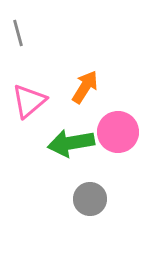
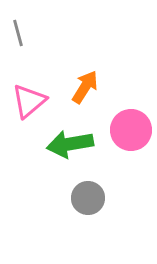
pink circle: moved 13 px right, 2 px up
green arrow: moved 1 px left, 1 px down
gray circle: moved 2 px left, 1 px up
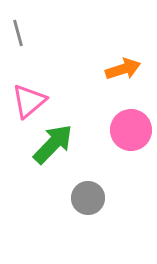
orange arrow: moved 38 px right, 18 px up; rotated 40 degrees clockwise
green arrow: moved 17 px left; rotated 144 degrees clockwise
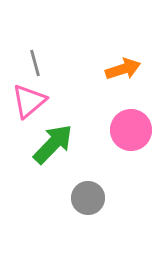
gray line: moved 17 px right, 30 px down
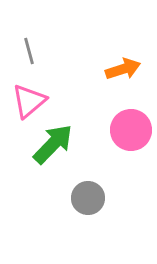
gray line: moved 6 px left, 12 px up
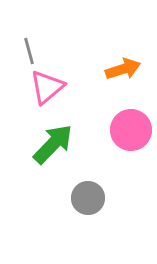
pink triangle: moved 18 px right, 14 px up
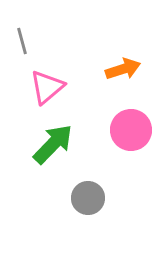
gray line: moved 7 px left, 10 px up
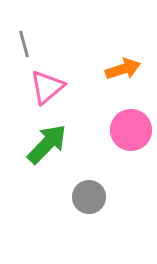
gray line: moved 2 px right, 3 px down
green arrow: moved 6 px left
gray circle: moved 1 px right, 1 px up
